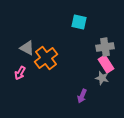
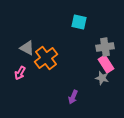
purple arrow: moved 9 px left, 1 px down
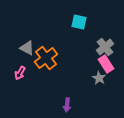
gray cross: rotated 30 degrees counterclockwise
gray star: moved 3 px left; rotated 16 degrees clockwise
purple arrow: moved 6 px left, 8 px down; rotated 16 degrees counterclockwise
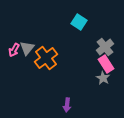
cyan square: rotated 21 degrees clockwise
gray triangle: rotated 42 degrees clockwise
pink arrow: moved 6 px left, 23 px up
gray star: moved 4 px right
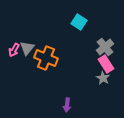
orange cross: rotated 30 degrees counterclockwise
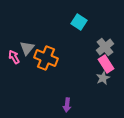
pink arrow: moved 7 px down; rotated 120 degrees clockwise
gray star: rotated 16 degrees clockwise
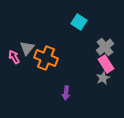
purple arrow: moved 1 px left, 12 px up
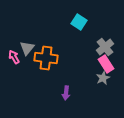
orange cross: rotated 15 degrees counterclockwise
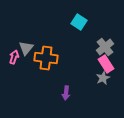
gray triangle: moved 1 px left
pink arrow: rotated 48 degrees clockwise
